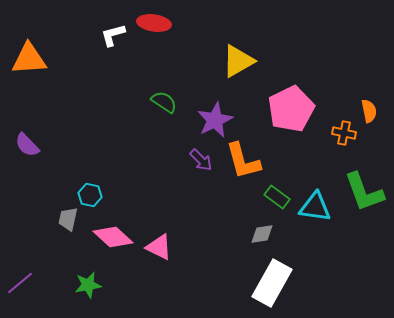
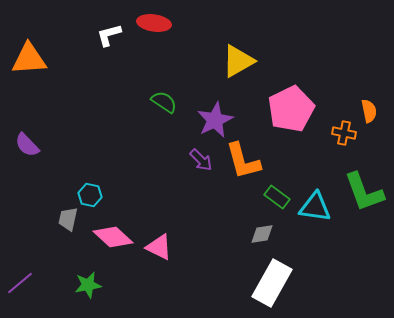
white L-shape: moved 4 px left
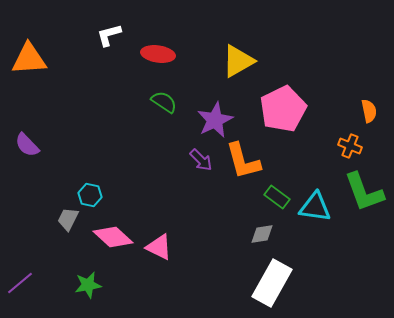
red ellipse: moved 4 px right, 31 px down
pink pentagon: moved 8 px left
orange cross: moved 6 px right, 13 px down; rotated 10 degrees clockwise
gray trapezoid: rotated 15 degrees clockwise
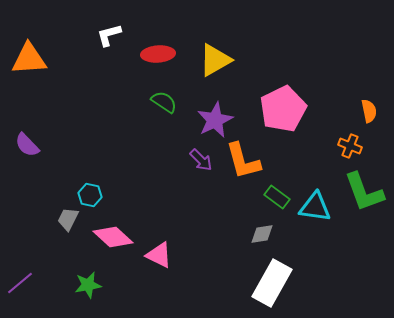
red ellipse: rotated 12 degrees counterclockwise
yellow triangle: moved 23 px left, 1 px up
pink triangle: moved 8 px down
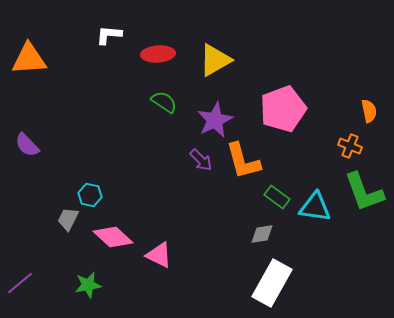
white L-shape: rotated 20 degrees clockwise
pink pentagon: rotated 6 degrees clockwise
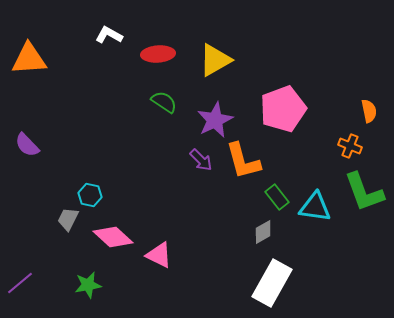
white L-shape: rotated 24 degrees clockwise
green rectangle: rotated 15 degrees clockwise
gray diamond: moved 1 px right, 2 px up; rotated 20 degrees counterclockwise
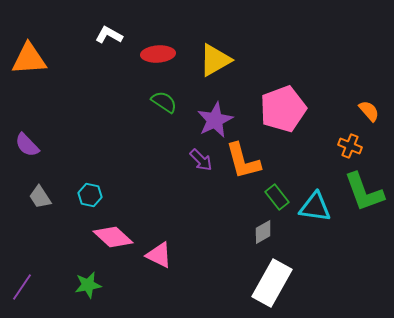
orange semicircle: rotated 30 degrees counterclockwise
gray trapezoid: moved 28 px left, 22 px up; rotated 60 degrees counterclockwise
purple line: moved 2 px right, 4 px down; rotated 16 degrees counterclockwise
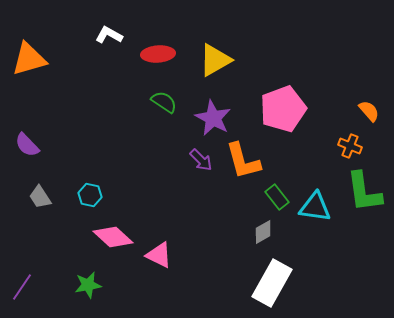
orange triangle: rotated 12 degrees counterclockwise
purple star: moved 2 px left, 2 px up; rotated 18 degrees counterclockwise
green L-shape: rotated 12 degrees clockwise
